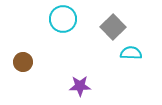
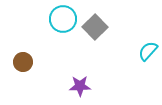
gray square: moved 18 px left
cyan semicircle: moved 17 px right, 2 px up; rotated 50 degrees counterclockwise
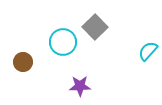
cyan circle: moved 23 px down
